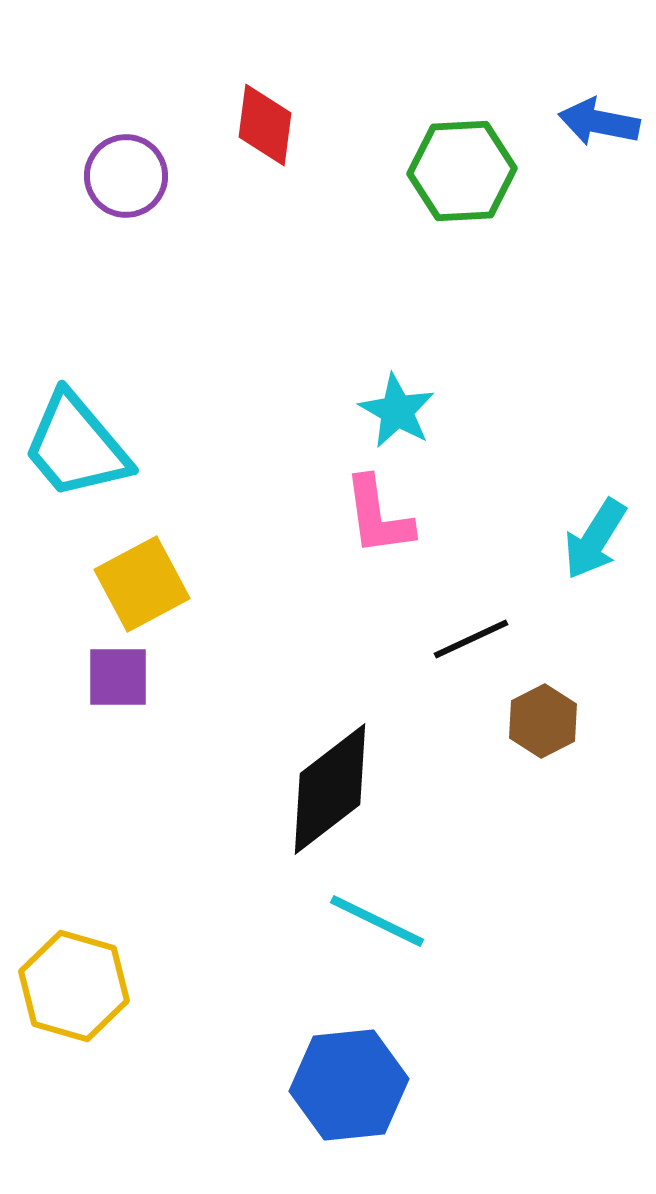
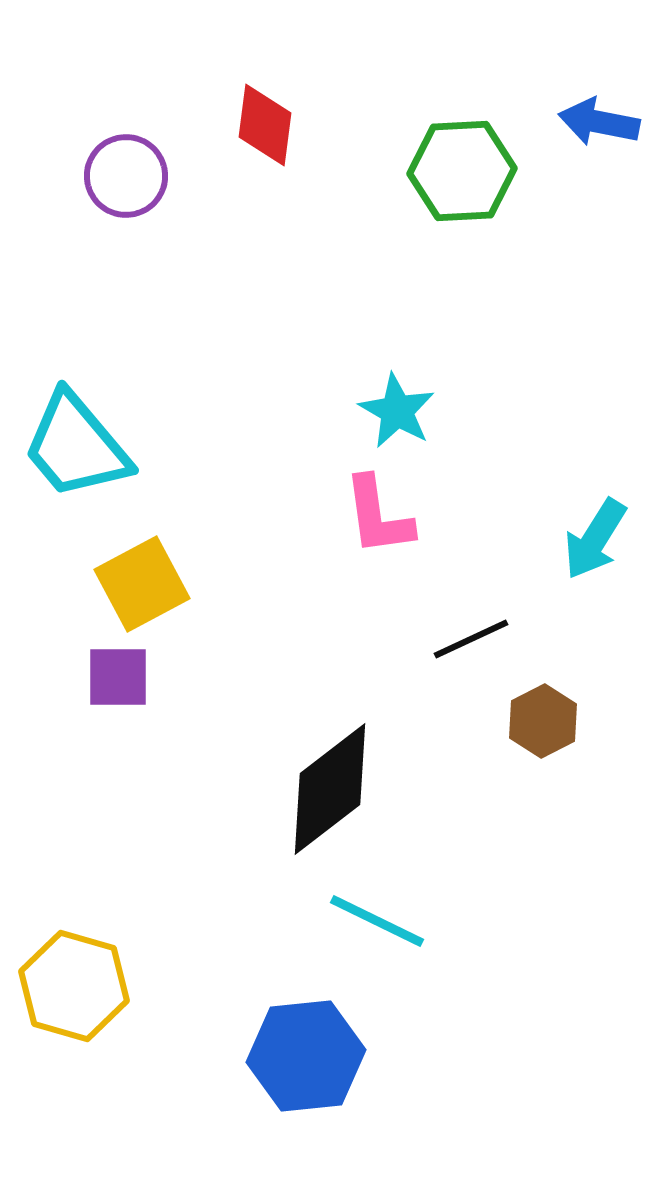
blue hexagon: moved 43 px left, 29 px up
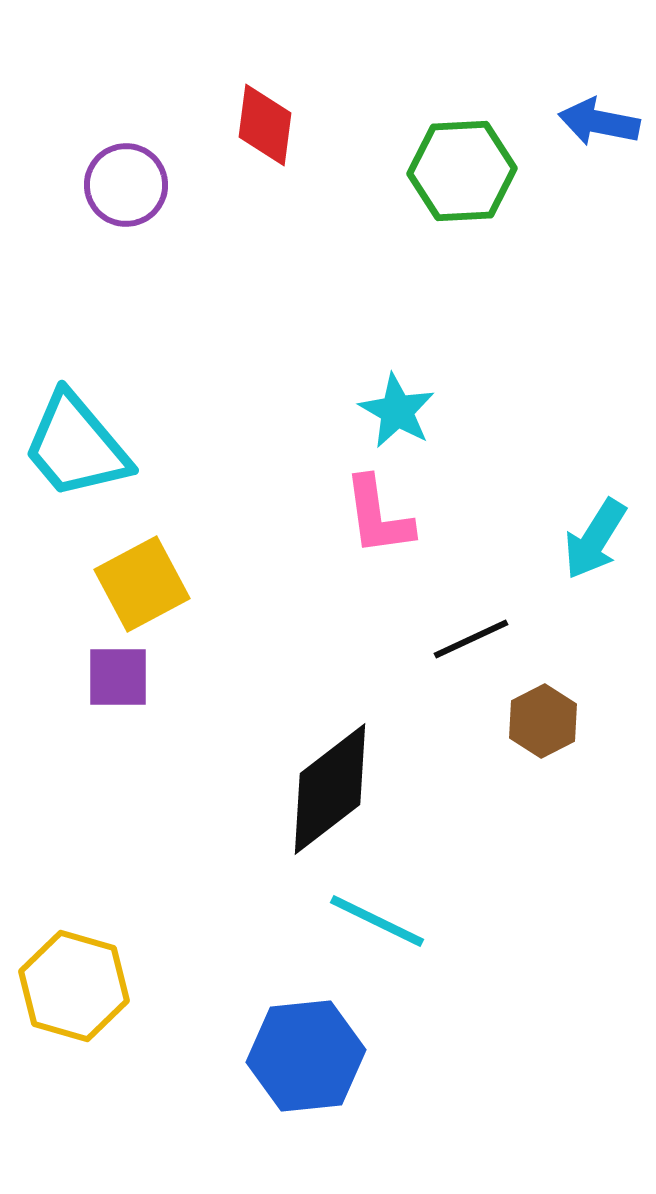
purple circle: moved 9 px down
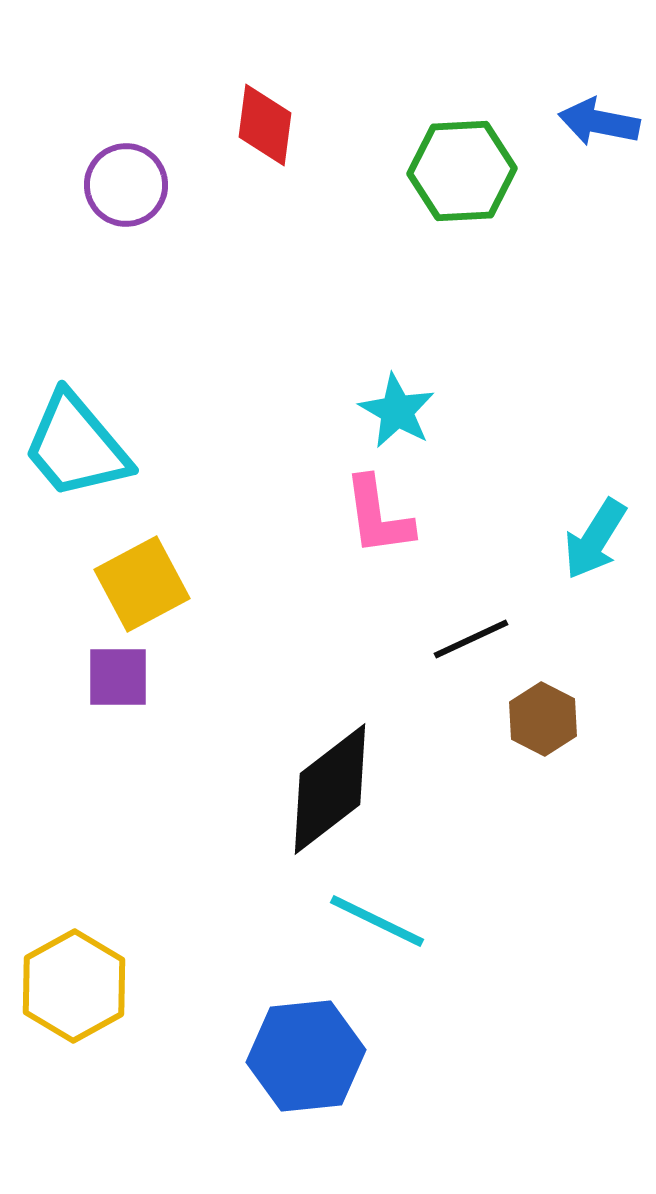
brown hexagon: moved 2 px up; rotated 6 degrees counterclockwise
yellow hexagon: rotated 15 degrees clockwise
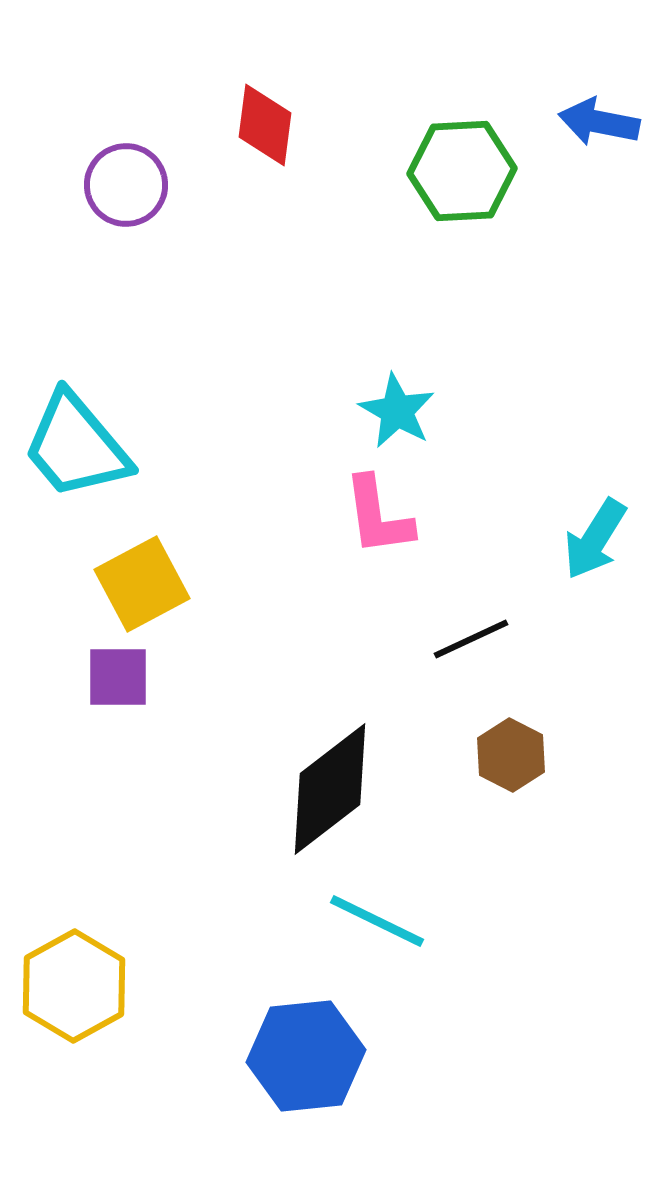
brown hexagon: moved 32 px left, 36 px down
